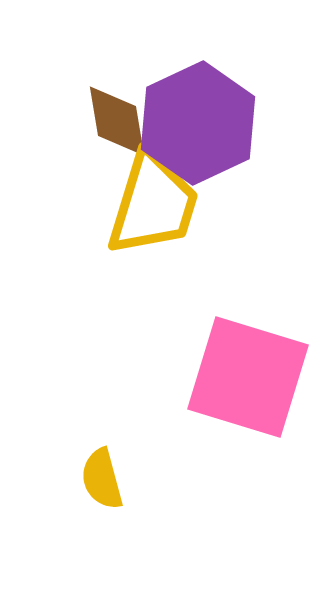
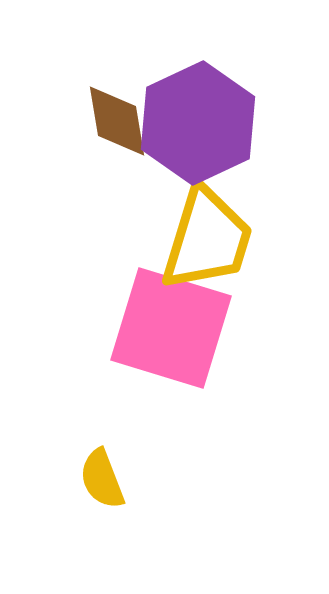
yellow trapezoid: moved 54 px right, 35 px down
pink square: moved 77 px left, 49 px up
yellow semicircle: rotated 6 degrees counterclockwise
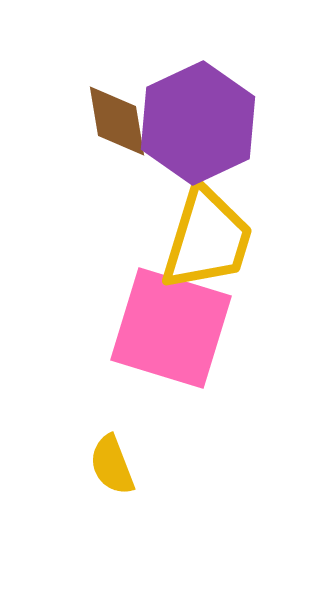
yellow semicircle: moved 10 px right, 14 px up
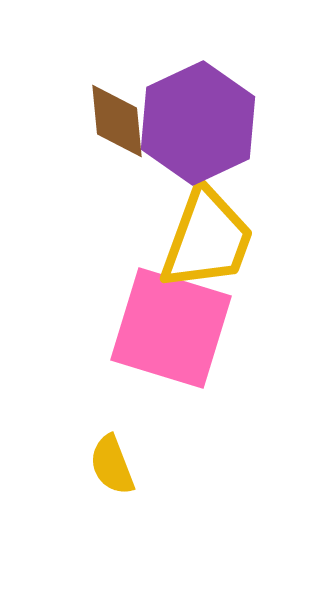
brown diamond: rotated 4 degrees clockwise
yellow trapezoid: rotated 3 degrees clockwise
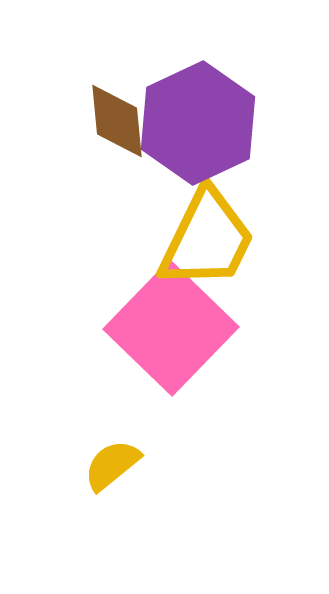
yellow trapezoid: rotated 6 degrees clockwise
pink square: rotated 27 degrees clockwise
yellow semicircle: rotated 72 degrees clockwise
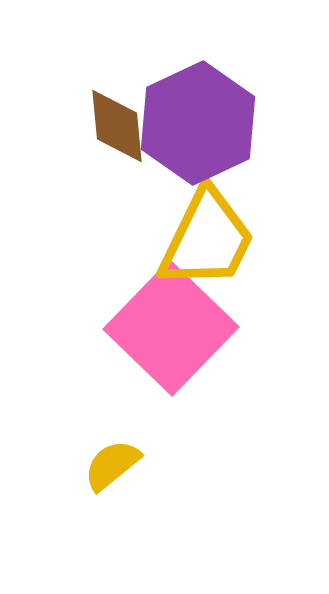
brown diamond: moved 5 px down
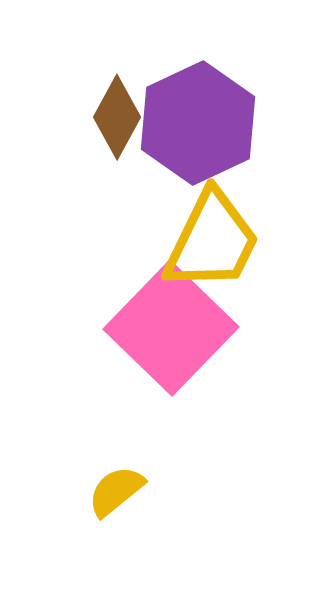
brown diamond: moved 9 px up; rotated 34 degrees clockwise
yellow trapezoid: moved 5 px right, 2 px down
yellow semicircle: moved 4 px right, 26 px down
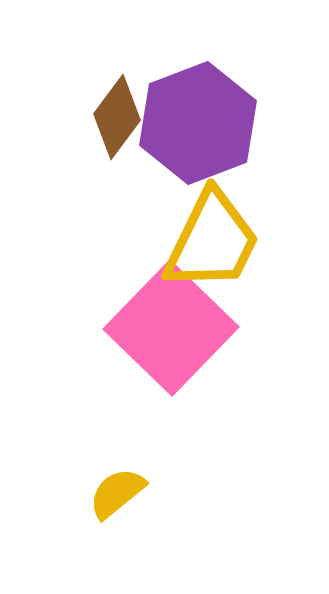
brown diamond: rotated 8 degrees clockwise
purple hexagon: rotated 4 degrees clockwise
yellow semicircle: moved 1 px right, 2 px down
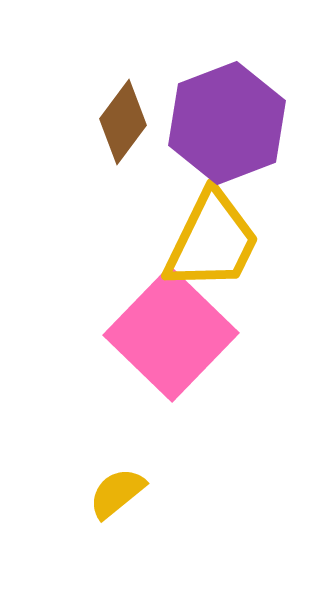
brown diamond: moved 6 px right, 5 px down
purple hexagon: moved 29 px right
pink square: moved 6 px down
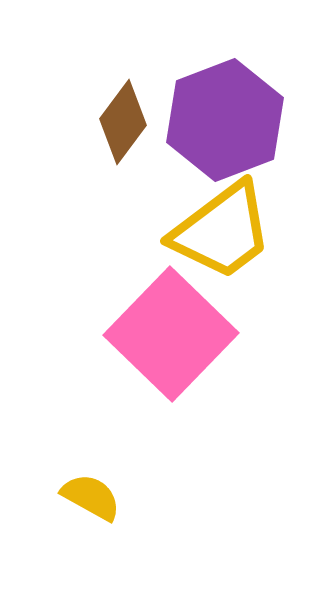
purple hexagon: moved 2 px left, 3 px up
yellow trapezoid: moved 10 px right, 10 px up; rotated 27 degrees clockwise
yellow semicircle: moved 26 px left, 4 px down; rotated 68 degrees clockwise
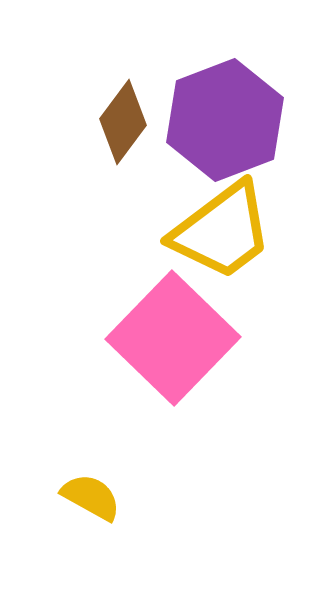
pink square: moved 2 px right, 4 px down
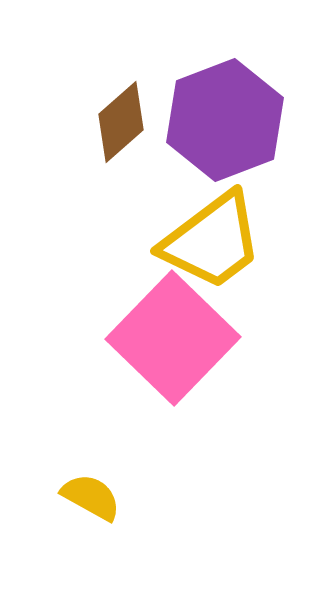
brown diamond: moved 2 px left; rotated 12 degrees clockwise
yellow trapezoid: moved 10 px left, 10 px down
